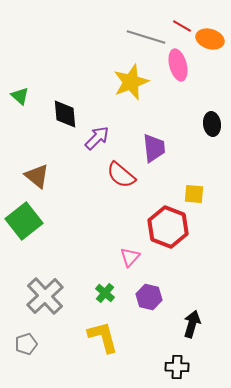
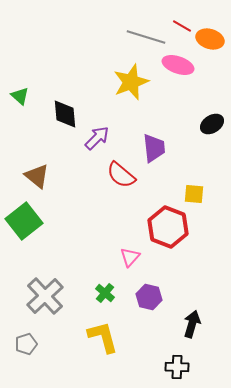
pink ellipse: rotated 56 degrees counterclockwise
black ellipse: rotated 65 degrees clockwise
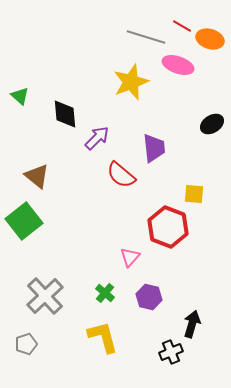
black cross: moved 6 px left, 15 px up; rotated 25 degrees counterclockwise
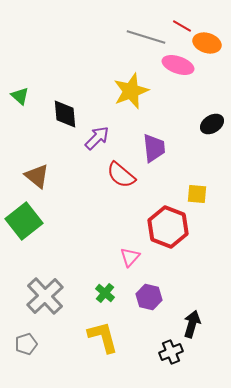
orange ellipse: moved 3 px left, 4 px down
yellow star: moved 9 px down
yellow square: moved 3 px right
